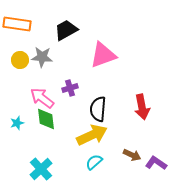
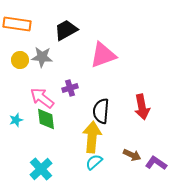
black semicircle: moved 3 px right, 2 px down
cyan star: moved 1 px left, 3 px up
yellow arrow: moved 2 px down; rotated 60 degrees counterclockwise
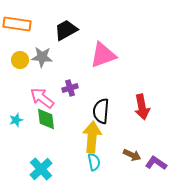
cyan semicircle: rotated 120 degrees clockwise
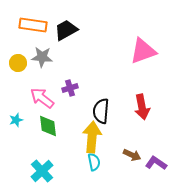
orange rectangle: moved 16 px right, 1 px down
pink triangle: moved 40 px right, 4 px up
yellow circle: moved 2 px left, 3 px down
green diamond: moved 2 px right, 7 px down
cyan cross: moved 1 px right, 2 px down
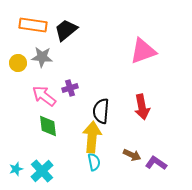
black trapezoid: rotated 10 degrees counterclockwise
pink arrow: moved 2 px right, 2 px up
cyan star: moved 49 px down
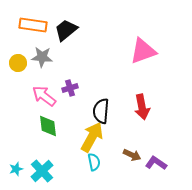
yellow arrow: rotated 24 degrees clockwise
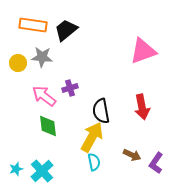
black semicircle: rotated 15 degrees counterclockwise
purple L-shape: rotated 90 degrees counterclockwise
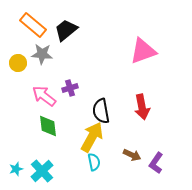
orange rectangle: rotated 32 degrees clockwise
gray star: moved 3 px up
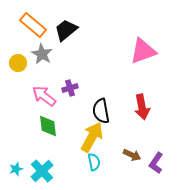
gray star: rotated 25 degrees clockwise
